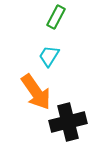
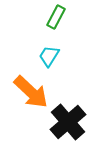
orange arrow: moved 5 px left; rotated 12 degrees counterclockwise
black cross: rotated 27 degrees counterclockwise
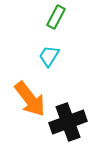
orange arrow: moved 1 px left, 7 px down; rotated 9 degrees clockwise
black cross: rotated 21 degrees clockwise
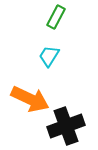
orange arrow: rotated 27 degrees counterclockwise
black cross: moved 2 px left, 4 px down
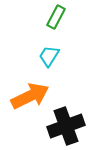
orange arrow: moved 3 px up; rotated 51 degrees counterclockwise
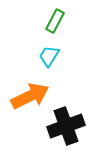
green rectangle: moved 1 px left, 4 px down
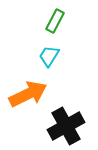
orange arrow: moved 2 px left, 2 px up
black cross: rotated 9 degrees counterclockwise
